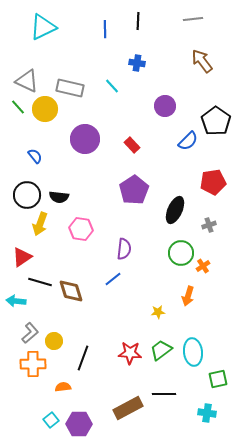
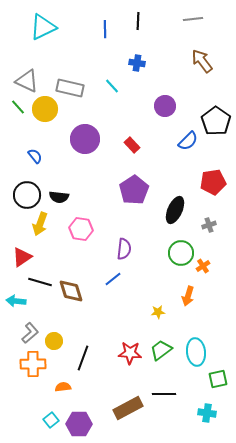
cyan ellipse at (193, 352): moved 3 px right
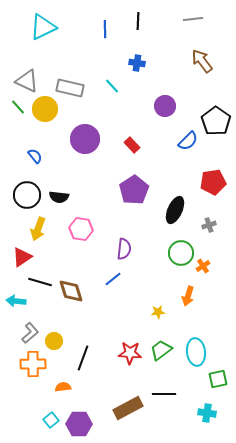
yellow arrow at (40, 224): moved 2 px left, 5 px down
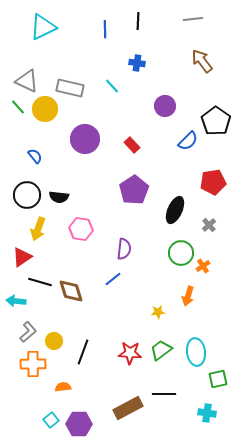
gray cross at (209, 225): rotated 24 degrees counterclockwise
gray L-shape at (30, 333): moved 2 px left, 1 px up
black line at (83, 358): moved 6 px up
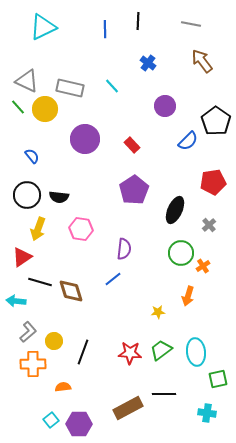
gray line at (193, 19): moved 2 px left, 5 px down; rotated 18 degrees clockwise
blue cross at (137, 63): moved 11 px right; rotated 28 degrees clockwise
blue semicircle at (35, 156): moved 3 px left
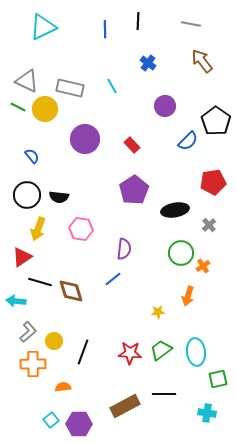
cyan line at (112, 86): rotated 14 degrees clockwise
green line at (18, 107): rotated 21 degrees counterclockwise
black ellipse at (175, 210): rotated 56 degrees clockwise
brown rectangle at (128, 408): moved 3 px left, 2 px up
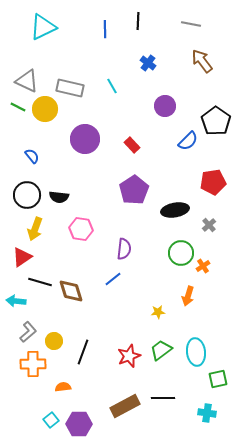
yellow arrow at (38, 229): moved 3 px left
red star at (130, 353): moved 1 px left, 3 px down; rotated 25 degrees counterclockwise
black line at (164, 394): moved 1 px left, 4 px down
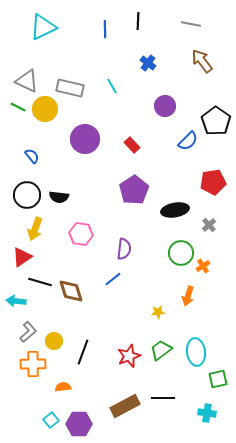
pink hexagon at (81, 229): moved 5 px down
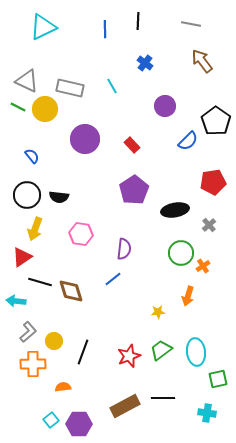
blue cross at (148, 63): moved 3 px left
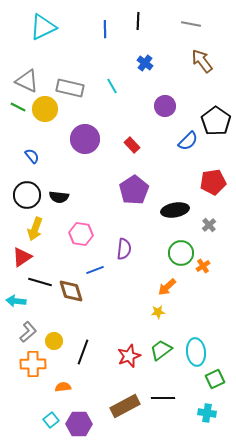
blue line at (113, 279): moved 18 px left, 9 px up; rotated 18 degrees clockwise
orange arrow at (188, 296): moved 21 px left, 9 px up; rotated 30 degrees clockwise
green square at (218, 379): moved 3 px left; rotated 12 degrees counterclockwise
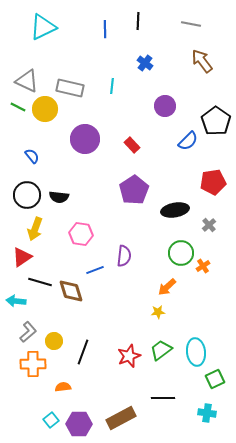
cyan line at (112, 86): rotated 35 degrees clockwise
purple semicircle at (124, 249): moved 7 px down
brown rectangle at (125, 406): moved 4 px left, 12 px down
